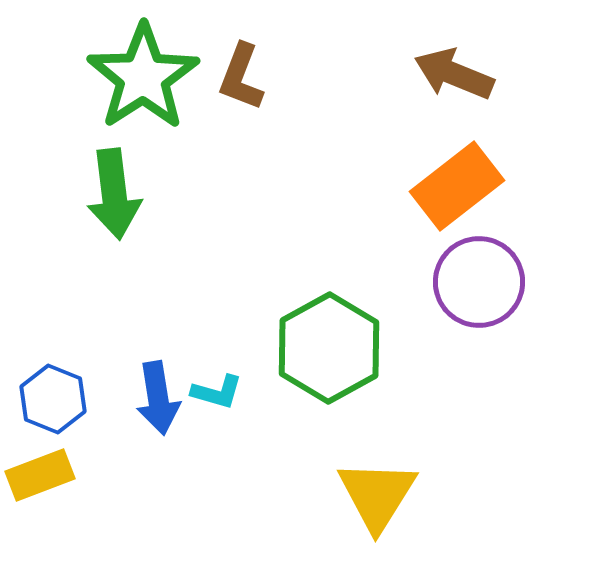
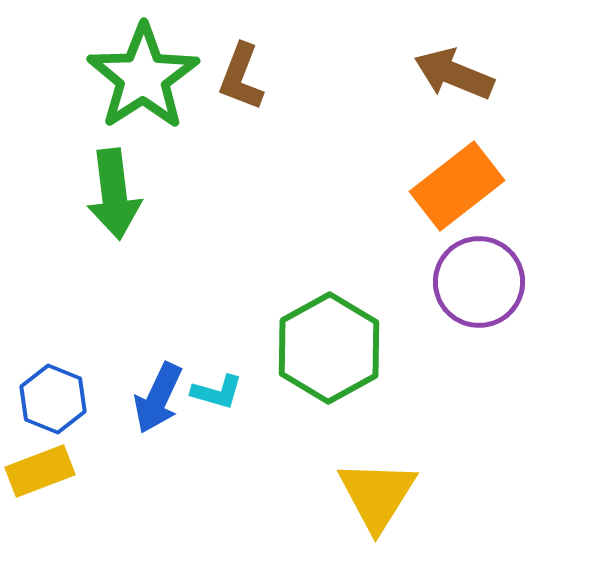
blue arrow: rotated 34 degrees clockwise
yellow rectangle: moved 4 px up
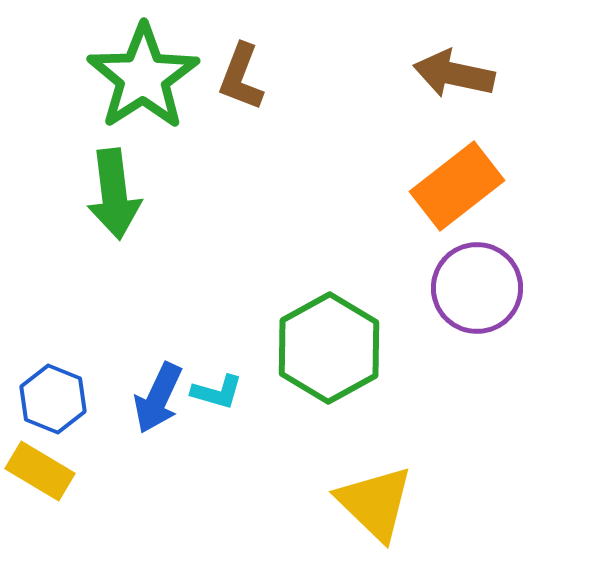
brown arrow: rotated 10 degrees counterclockwise
purple circle: moved 2 px left, 6 px down
yellow rectangle: rotated 52 degrees clockwise
yellow triangle: moved 2 px left, 8 px down; rotated 18 degrees counterclockwise
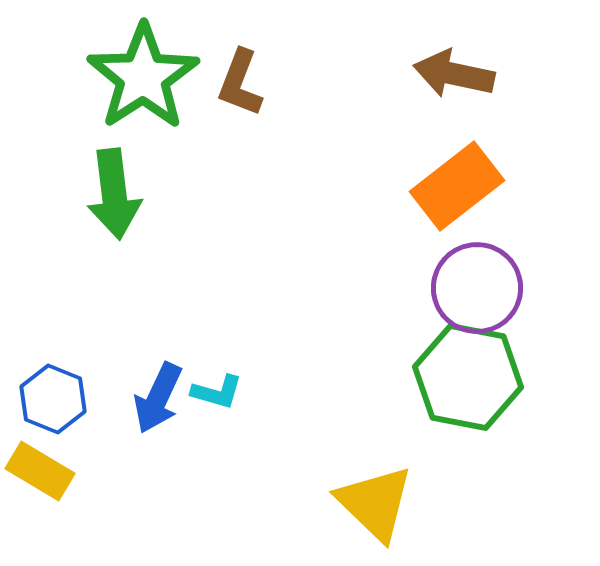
brown L-shape: moved 1 px left, 6 px down
green hexagon: moved 139 px right, 29 px down; rotated 20 degrees counterclockwise
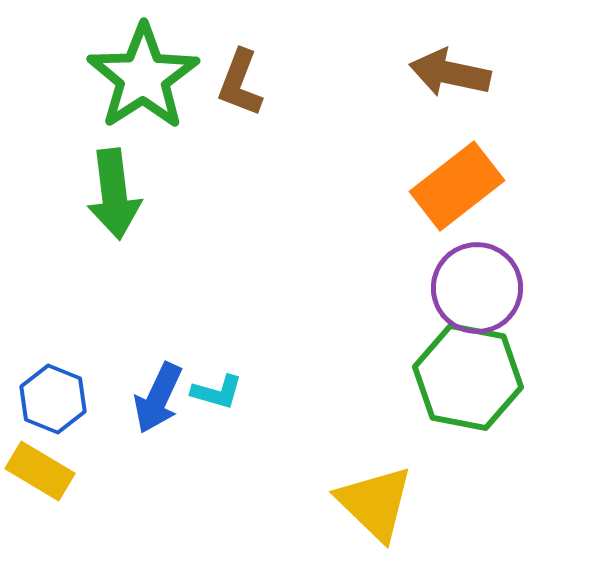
brown arrow: moved 4 px left, 1 px up
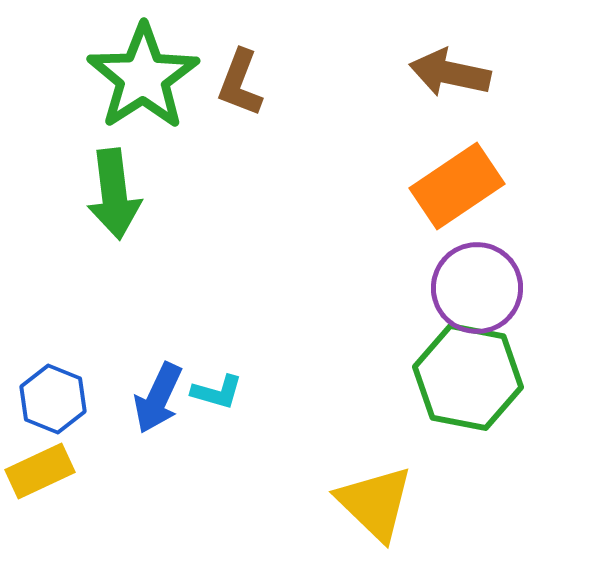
orange rectangle: rotated 4 degrees clockwise
yellow rectangle: rotated 56 degrees counterclockwise
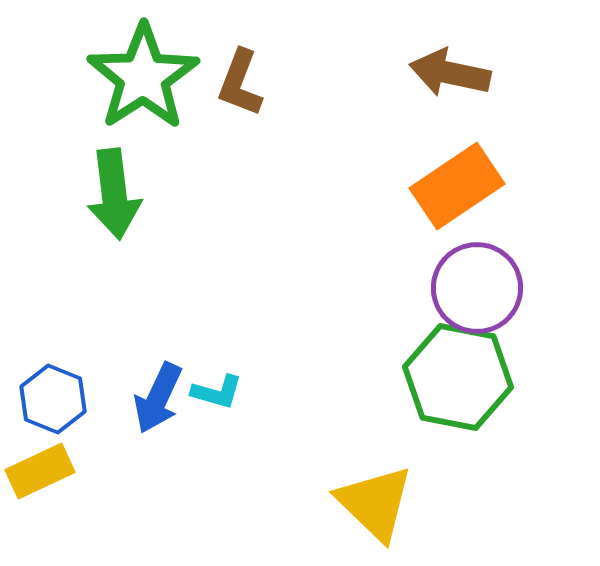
green hexagon: moved 10 px left
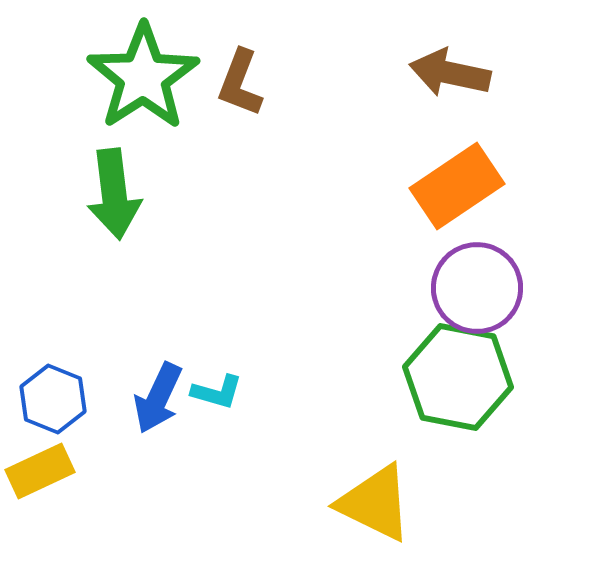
yellow triangle: rotated 18 degrees counterclockwise
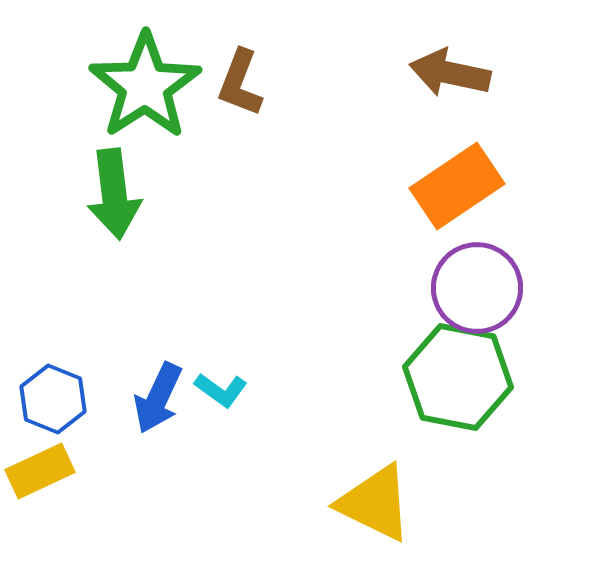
green star: moved 2 px right, 9 px down
cyan L-shape: moved 4 px right, 2 px up; rotated 20 degrees clockwise
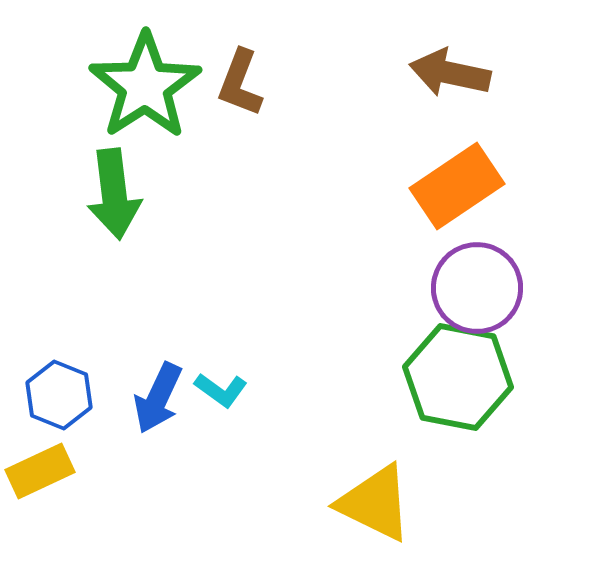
blue hexagon: moved 6 px right, 4 px up
